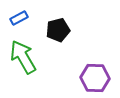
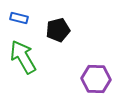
blue rectangle: rotated 42 degrees clockwise
purple hexagon: moved 1 px right, 1 px down
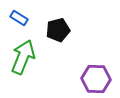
blue rectangle: rotated 18 degrees clockwise
green arrow: rotated 52 degrees clockwise
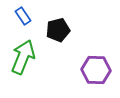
blue rectangle: moved 4 px right, 2 px up; rotated 24 degrees clockwise
purple hexagon: moved 9 px up
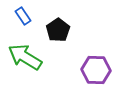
black pentagon: rotated 20 degrees counterclockwise
green arrow: moved 2 px right; rotated 80 degrees counterclockwise
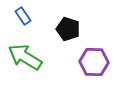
black pentagon: moved 10 px right, 1 px up; rotated 20 degrees counterclockwise
purple hexagon: moved 2 px left, 8 px up
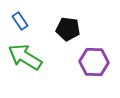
blue rectangle: moved 3 px left, 5 px down
black pentagon: rotated 10 degrees counterclockwise
